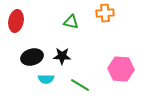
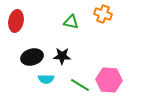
orange cross: moved 2 px left, 1 px down; rotated 24 degrees clockwise
pink hexagon: moved 12 px left, 11 px down
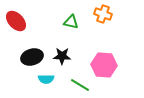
red ellipse: rotated 55 degrees counterclockwise
pink hexagon: moved 5 px left, 15 px up
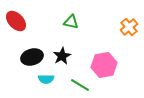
orange cross: moved 26 px right, 13 px down; rotated 30 degrees clockwise
black star: rotated 30 degrees counterclockwise
pink hexagon: rotated 15 degrees counterclockwise
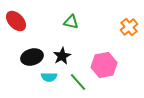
cyan semicircle: moved 3 px right, 2 px up
green line: moved 2 px left, 3 px up; rotated 18 degrees clockwise
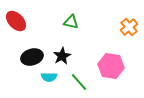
pink hexagon: moved 7 px right, 1 px down; rotated 20 degrees clockwise
green line: moved 1 px right
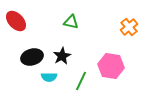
green line: moved 2 px right, 1 px up; rotated 66 degrees clockwise
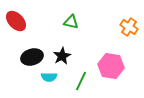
orange cross: rotated 18 degrees counterclockwise
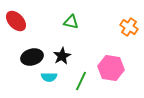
pink hexagon: moved 2 px down
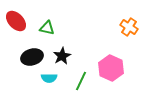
green triangle: moved 24 px left, 6 px down
pink hexagon: rotated 15 degrees clockwise
cyan semicircle: moved 1 px down
